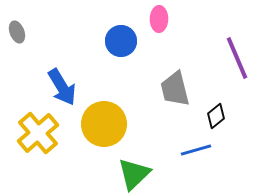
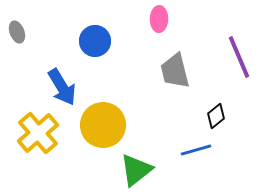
blue circle: moved 26 px left
purple line: moved 2 px right, 1 px up
gray trapezoid: moved 18 px up
yellow circle: moved 1 px left, 1 px down
green triangle: moved 2 px right, 4 px up; rotated 6 degrees clockwise
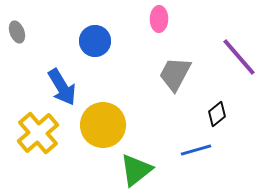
purple line: rotated 18 degrees counterclockwise
gray trapezoid: moved 3 px down; rotated 42 degrees clockwise
black diamond: moved 1 px right, 2 px up
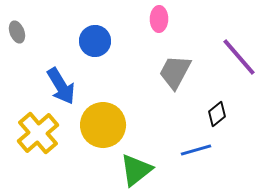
gray trapezoid: moved 2 px up
blue arrow: moved 1 px left, 1 px up
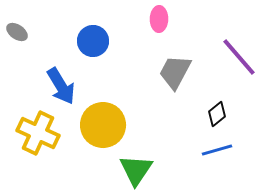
gray ellipse: rotated 35 degrees counterclockwise
blue circle: moved 2 px left
yellow cross: rotated 24 degrees counterclockwise
blue line: moved 21 px right
green triangle: rotated 18 degrees counterclockwise
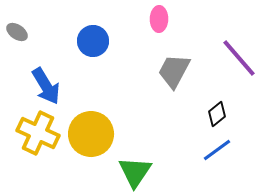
purple line: moved 1 px down
gray trapezoid: moved 1 px left, 1 px up
blue arrow: moved 15 px left
yellow circle: moved 12 px left, 9 px down
blue line: rotated 20 degrees counterclockwise
green triangle: moved 1 px left, 2 px down
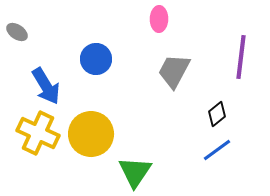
blue circle: moved 3 px right, 18 px down
purple line: moved 2 px right, 1 px up; rotated 48 degrees clockwise
